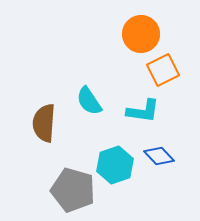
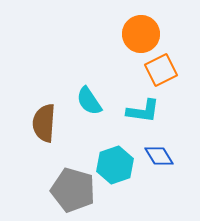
orange square: moved 2 px left
blue diamond: rotated 12 degrees clockwise
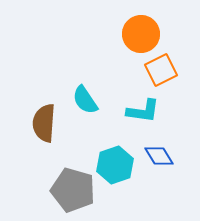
cyan semicircle: moved 4 px left, 1 px up
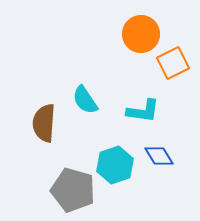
orange square: moved 12 px right, 7 px up
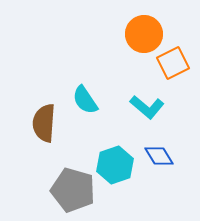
orange circle: moved 3 px right
cyan L-shape: moved 4 px right, 4 px up; rotated 32 degrees clockwise
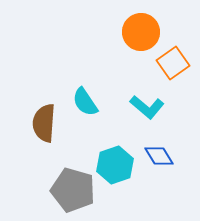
orange circle: moved 3 px left, 2 px up
orange square: rotated 8 degrees counterclockwise
cyan semicircle: moved 2 px down
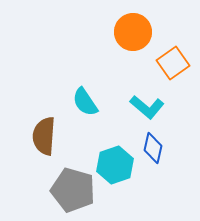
orange circle: moved 8 px left
brown semicircle: moved 13 px down
blue diamond: moved 6 px left, 8 px up; rotated 44 degrees clockwise
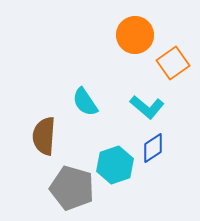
orange circle: moved 2 px right, 3 px down
blue diamond: rotated 44 degrees clockwise
gray pentagon: moved 1 px left, 2 px up
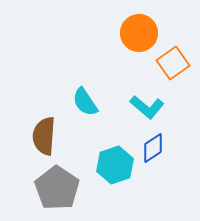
orange circle: moved 4 px right, 2 px up
gray pentagon: moved 15 px left; rotated 18 degrees clockwise
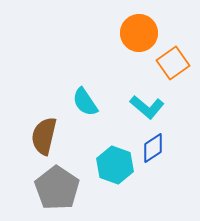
brown semicircle: rotated 9 degrees clockwise
cyan hexagon: rotated 21 degrees counterclockwise
